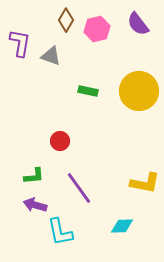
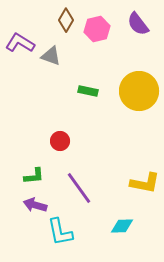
purple L-shape: rotated 68 degrees counterclockwise
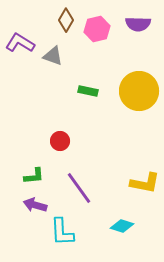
purple semicircle: rotated 50 degrees counterclockwise
gray triangle: moved 2 px right
cyan diamond: rotated 20 degrees clockwise
cyan L-shape: moved 2 px right; rotated 8 degrees clockwise
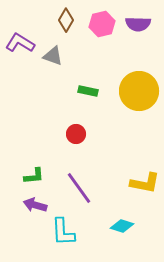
pink hexagon: moved 5 px right, 5 px up
red circle: moved 16 px right, 7 px up
cyan L-shape: moved 1 px right
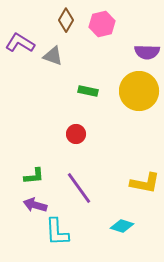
purple semicircle: moved 9 px right, 28 px down
cyan L-shape: moved 6 px left
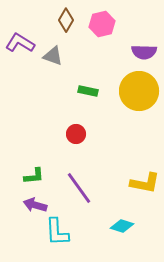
purple semicircle: moved 3 px left
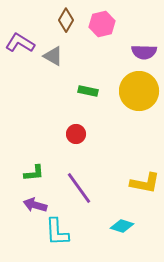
gray triangle: rotated 10 degrees clockwise
green L-shape: moved 3 px up
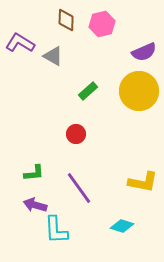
brown diamond: rotated 30 degrees counterclockwise
purple semicircle: rotated 25 degrees counterclockwise
green rectangle: rotated 54 degrees counterclockwise
yellow L-shape: moved 2 px left, 1 px up
cyan L-shape: moved 1 px left, 2 px up
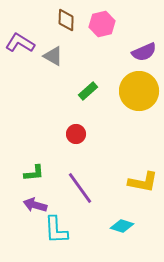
purple line: moved 1 px right
